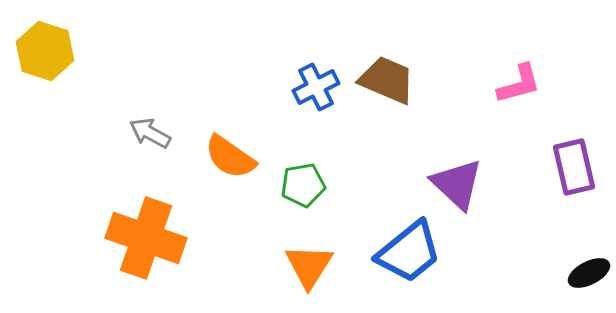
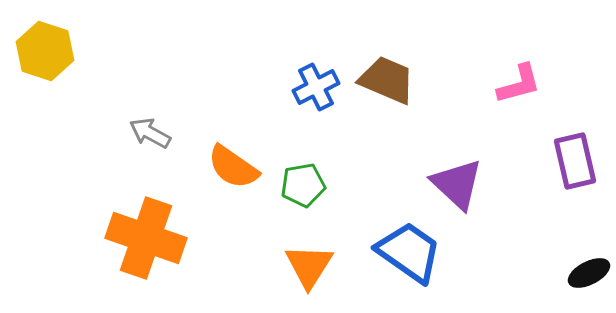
orange semicircle: moved 3 px right, 10 px down
purple rectangle: moved 1 px right, 6 px up
blue trapezoid: rotated 106 degrees counterclockwise
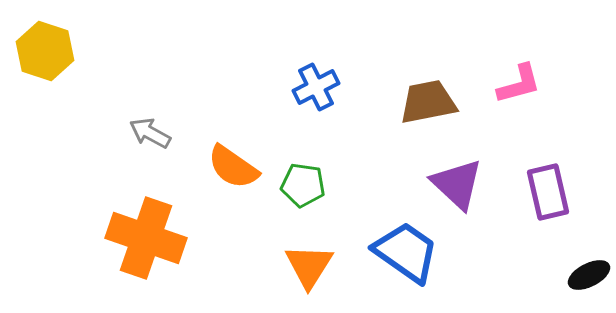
brown trapezoid: moved 41 px right, 22 px down; rotated 34 degrees counterclockwise
purple rectangle: moved 27 px left, 31 px down
green pentagon: rotated 18 degrees clockwise
blue trapezoid: moved 3 px left
black ellipse: moved 2 px down
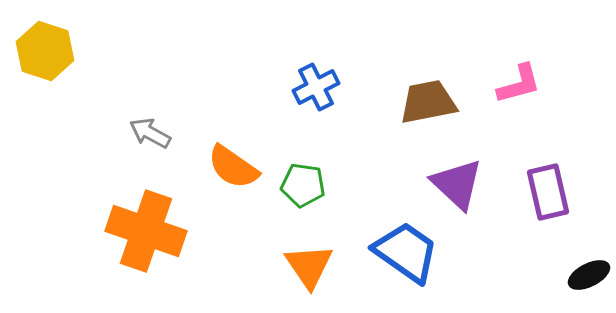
orange cross: moved 7 px up
orange triangle: rotated 6 degrees counterclockwise
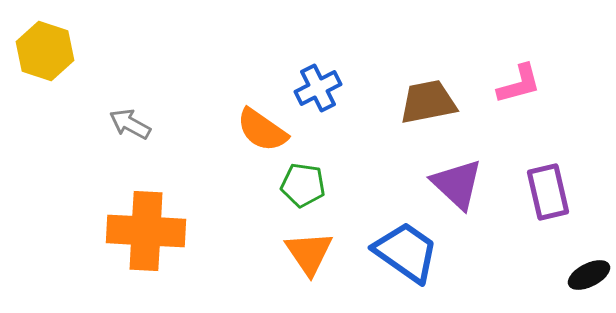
blue cross: moved 2 px right, 1 px down
gray arrow: moved 20 px left, 9 px up
orange semicircle: moved 29 px right, 37 px up
orange cross: rotated 16 degrees counterclockwise
orange triangle: moved 13 px up
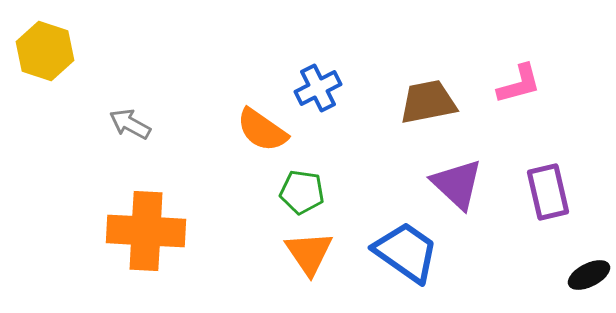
green pentagon: moved 1 px left, 7 px down
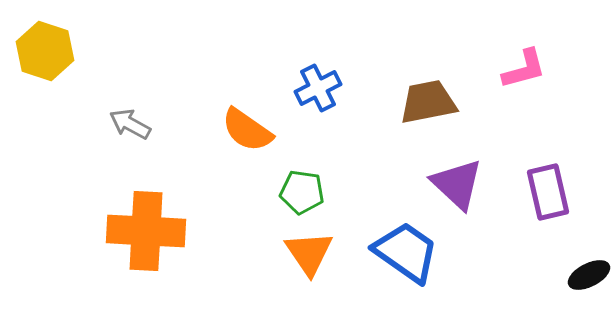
pink L-shape: moved 5 px right, 15 px up
orange semicircle: moved 15 px left
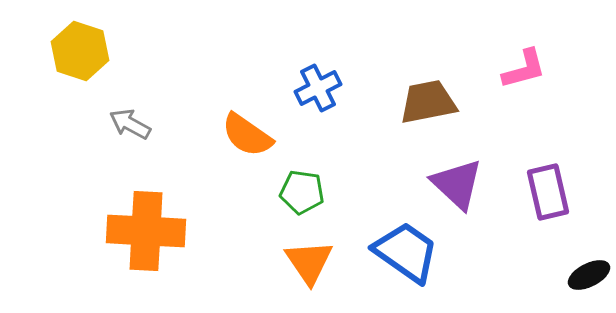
yellow hexagon: moved 35 px right
orange semicircle: moved 5 px down
orange triangle: moved 9 px down
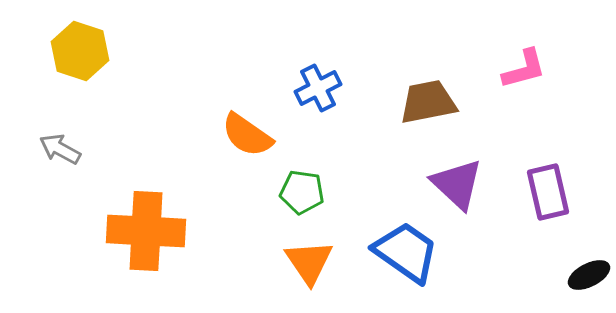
gray arrow: moved 70 px left, 25 px down
